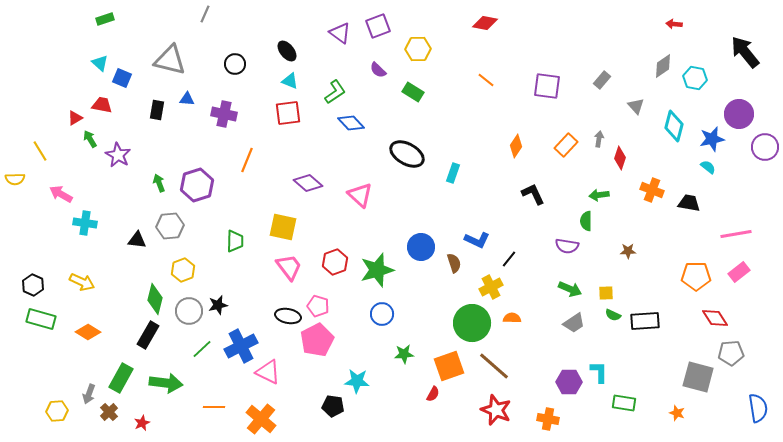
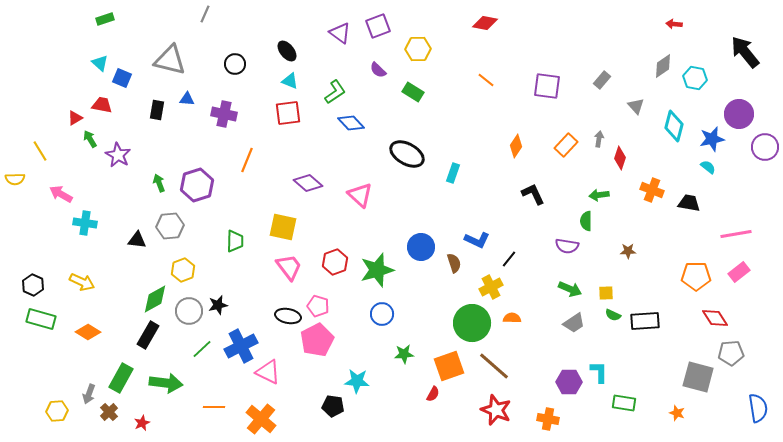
green diamond at (155, 299): rotated 48 degrees clockwise
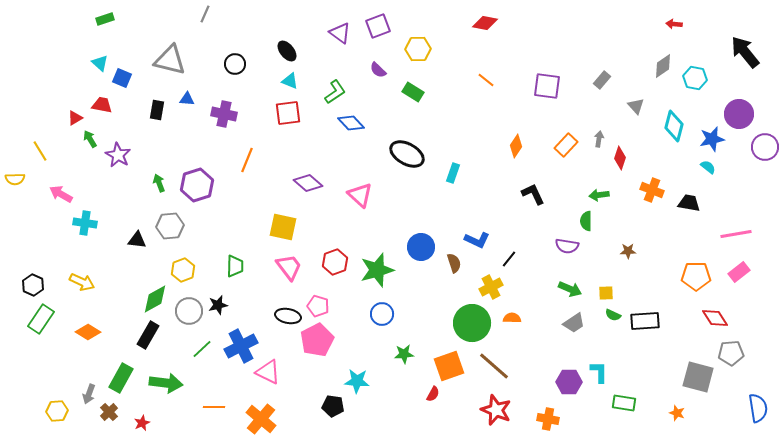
green trapezoid at (235, 241): moved 25 px down
green rectangle at (41, 319): rotated 72 degrees counterclockwise
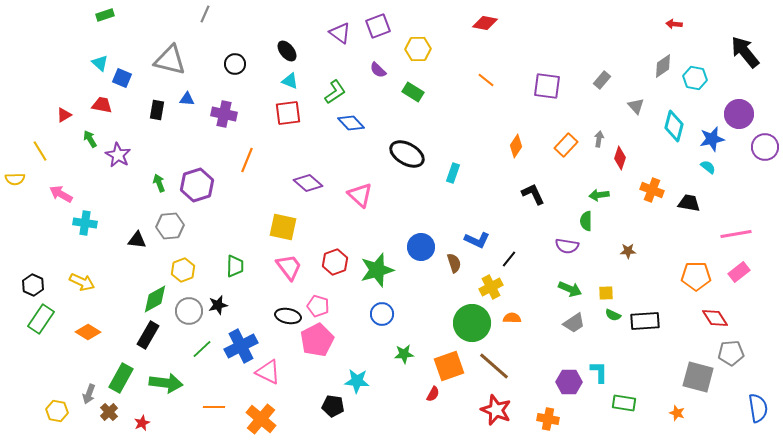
green rectangle at (105, 19): moved 4 px up
red triangle at (75, 118): moved 11 px left, 3 px up
yellow hexagon at (57, 411): rotated 15 degrees clockwise
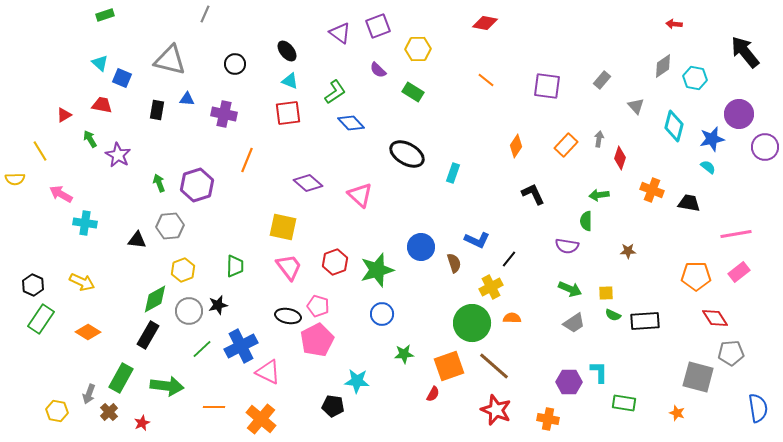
green arrow at (166, 383): moved 1 px right, 3 px down
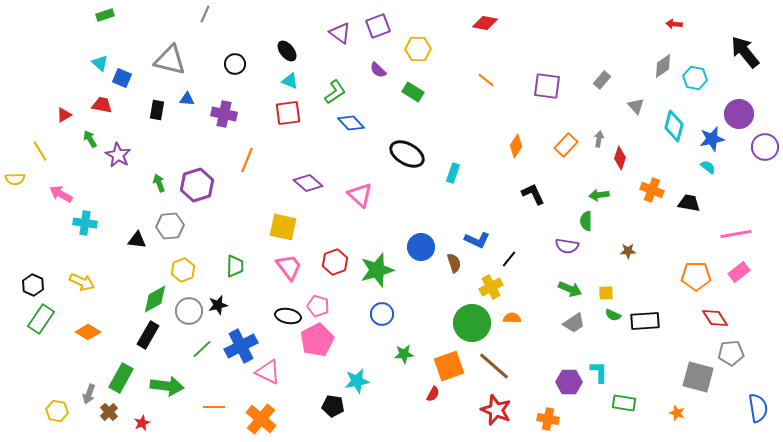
cyan star at (357, 381): rotated 15 degrees counterclockwise
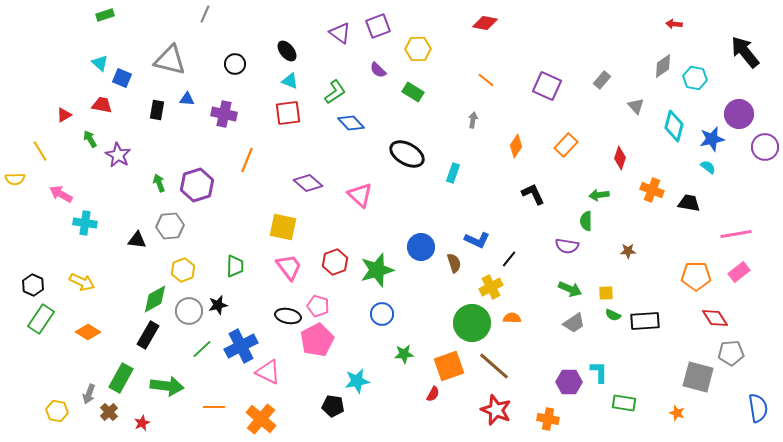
purple square at (547, 86): rotated 16 degrees clockwise
gray arrow at (599, 139): moved 126 px left, 19 px up
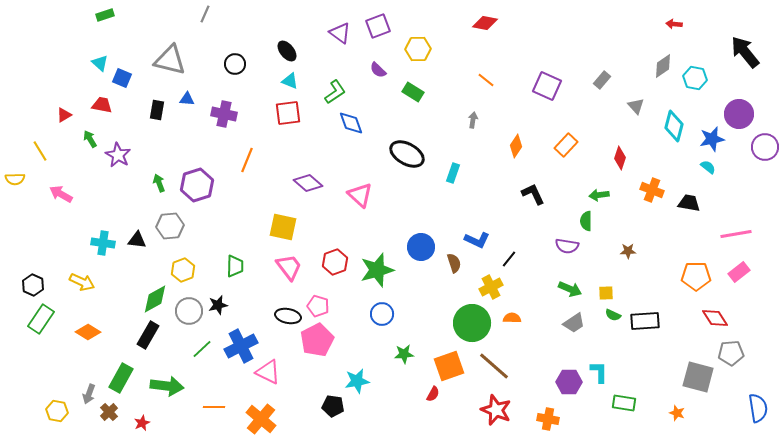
blue diamond at (351, 123): rotated 24 degrees clockwise
cyan cross at (85, 223): moved 18 px right, 20 px down
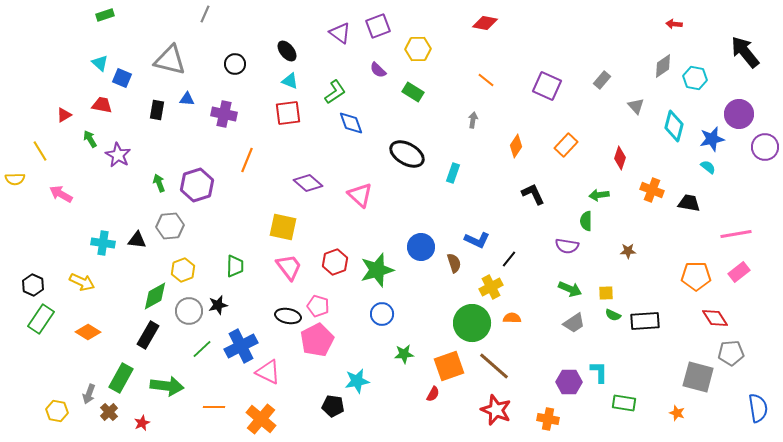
green diamond at (155, 299): moved 3 px up
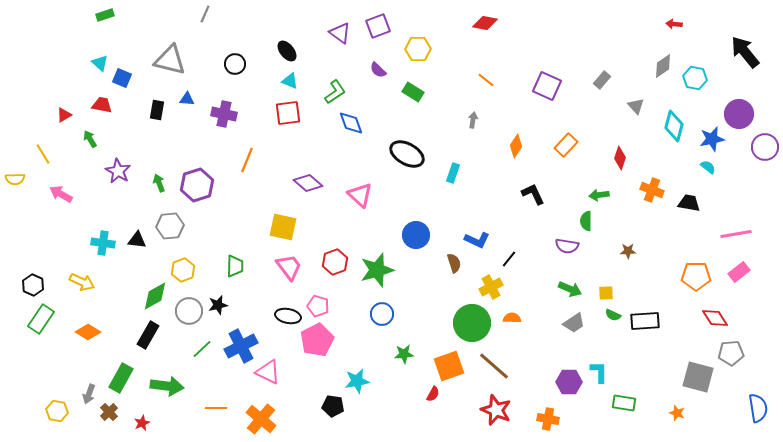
yellow line at (40, 151): moved 3 px right, 3 px down
purple star at (118, 155): moved 16 px down
blue circle at (421, 247): moved 5 px left, 12 px up
orange line at (214, 407): moved 2 px right, 1 px down
